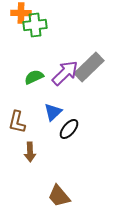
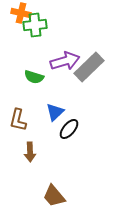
orange cross: rotated 12 degrees clockwise
purple arrow: moved 12 px up; rotated 28 degrees clockwise
green semicircle: rotated 138 degrees counterclockwise
blue triangle: moved 2 px right
brown L-shape: moved 1 px right, 2 px up
brown trapezoid: moved 5 px left
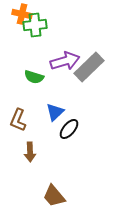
orange cross: moved 1 px right, 1 px down
brown L-shape: rotated 10 degrees clockwise
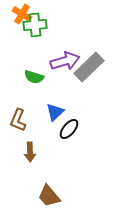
orange cross: rotated 18 degrees clockwise
brown trapezoid: moved 5 px left
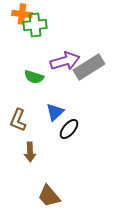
orange cross: rotated 24 degrees counterclockwise
gray rectangle: rotated 12 degrees clockwise
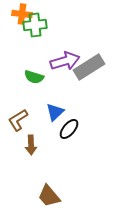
brown L-shape: rotated 35 degrees clockwise
brown arrow: moved 1 px right, 7 px up
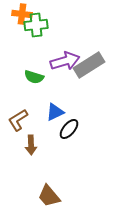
green cross: moved 1 px right
gray rectangle: moved 2 px up
blue triangle: rotated 18 degrees clockwise
